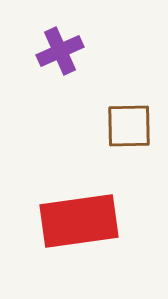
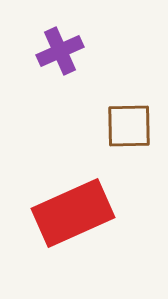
red rectangle: moved 6 px left, 8 px up; rotated 16 degrees counterclockwise
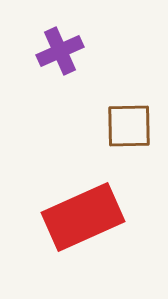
red rectangle: moved 10 px right, 4 px down
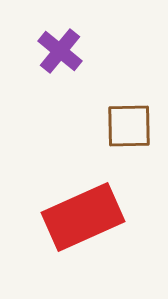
purple cross: rotated 27 degrees counterclockwise
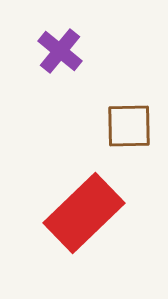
red rectangle: moved 1 px right, 4 px up; rotated 20 degrees counterclockwise
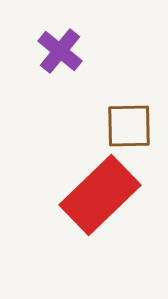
red rectangle: moved 16 px right, 18 px up
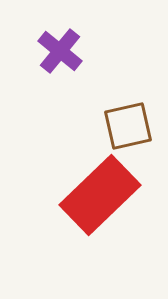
brown square: moved 1 px left; rotated 12 degrees counterclockwise
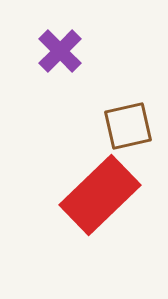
purple cross: rotated 6 degrees clockwise
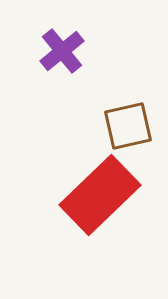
purple cross: moved 2 px right; rotated 6 degrees clockwise
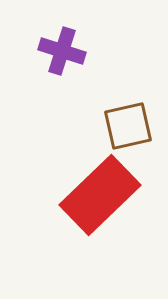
purple cross: rotated 33 degrees counterclockwise
